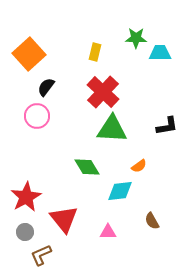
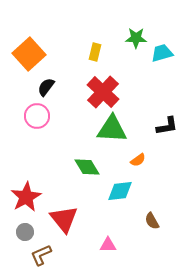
cyan trapezoid: moved 2 px right; rotated 15 degrees counterclockwise
orange semicircle: moved 1 px left, 6 px up
pink triangle: moved 13 px down
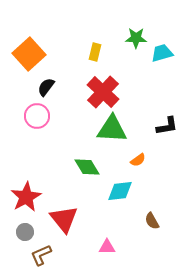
pink triangle: moved 1 px left, 2 px down
